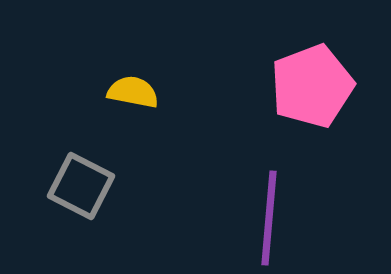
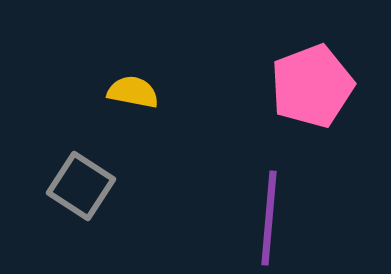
gray square: rotated 6 degrees clockwise
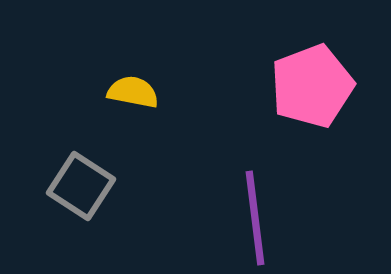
purple line: moved 14 px left; rotated 12 degrees counterclockwise
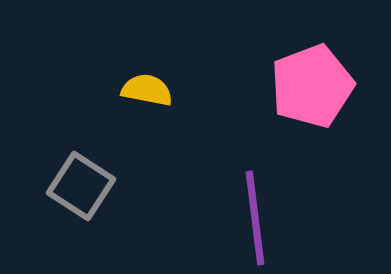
yellow semicircle: moved 14 px right, 2 px up
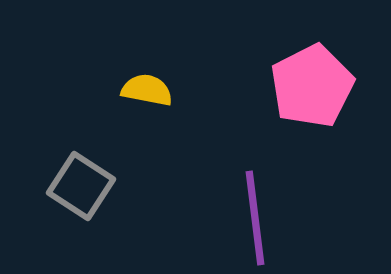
pink pentagon: rotated 6 degrees counterclockwise
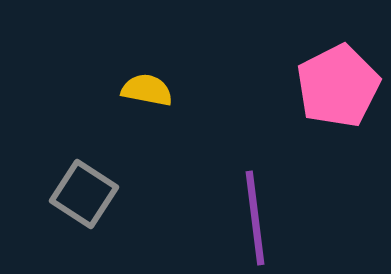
pink pentagon: moved 26 px right
gray square: moved 3 px right, 8 px down
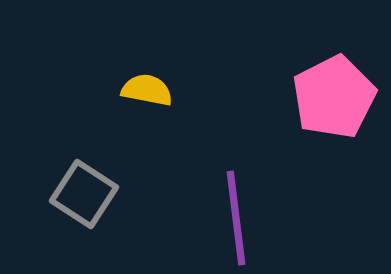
pink pentagon: moved 4 px left, 11 px down
purple line: moved 19 px left
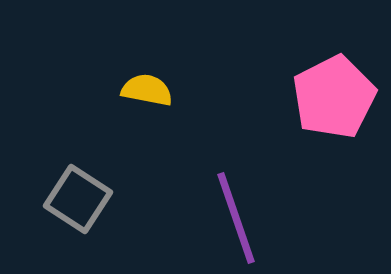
gray square: moved 6 px left, 5 px down
purple line: rotated 12 degrees counterclockwise
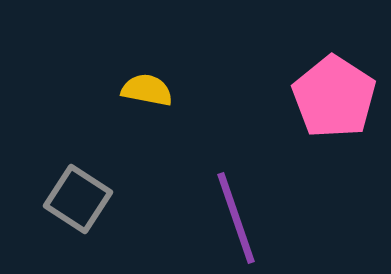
pink pentagon: rotated 12 degrees counterclockwise
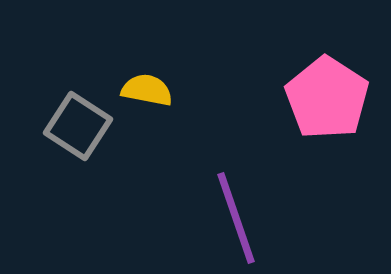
pink pentagon: moved 7 px left, 1 px down
gray square: moved 73 px up
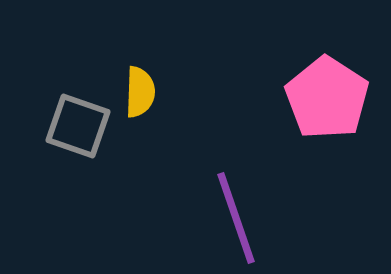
yellow semicircle: moved 7 px left, 2 px down; rotated 81 degrees clockwise
gray square: rotated 14 degrees counterclockwise
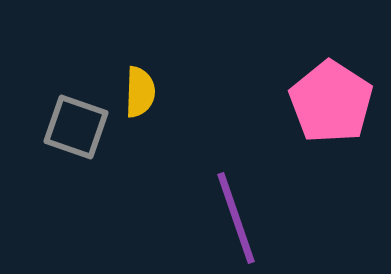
pink pentagon: moved 4 px right, 4 px down
gray square: moved 2 px left, 1 px down
